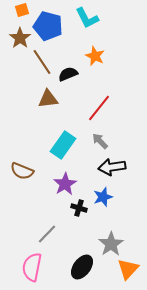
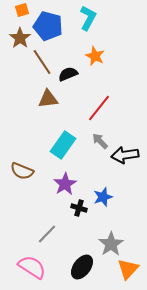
cyan L-shape: moved 1 px right; rotated 125 degrees counterclockwise
black arrow: moved 13 px right, 12 px up
pink semicircle: rotated 112 degrees clockwise
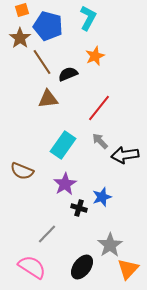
orange star: rotated 24 degrees clockwise
blue star: moved 1 px left
gray star: moved 1 px left, 1 px down
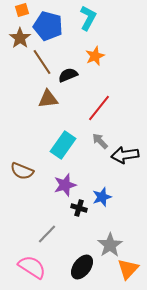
black semicircle: moved 1 px down
purple star: moved 1 px down; rotated 15 degrees clockwise
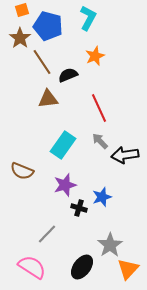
red line: rotated 64 degrees counterclockwise
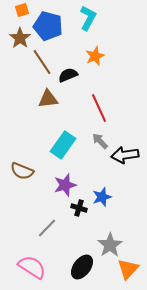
gray line: moved 6 px up
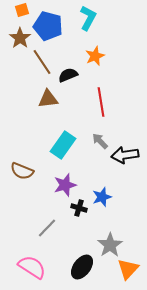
red line: moved 2 px right, 6 px up; rotated 16 degrees clockwise
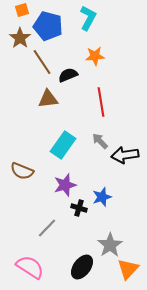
orange star: rotated 18 degrees clockwise
pink semicircle: moved 2 px left
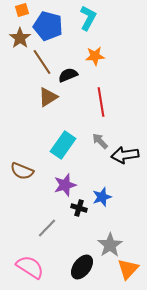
brown triangle: moved 2 px up; rotated 25 degrees counterclockwise
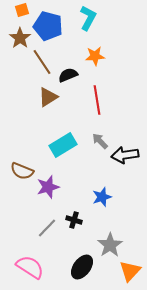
red line: moved 4 px left, 2 px up
cyan rectangle: rotated 24 degrees clockwise
purple star: moved 17 px left, 2 px down
black cross: moved 5 px left, 12 px down
orange triangle: moved 2 px right, 2 px down
